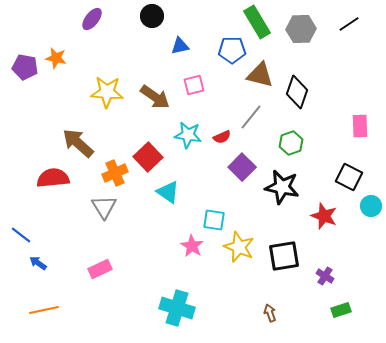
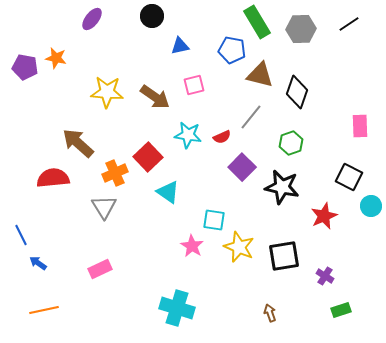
blue pentagon at (232, 50): rotated 12 degrees clockwise
red star at (324, 216): rotated 28 degrees clockwise
blue line at (21, 235): rotated 25 degrees clockwise
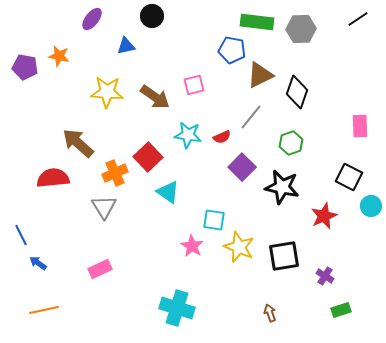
green rectangle at (257, 22): rotated 52 degrees counterclockwise
black line at (349, 24): moved 9 px right, 5 px up
blue triangle at (180, 46): moved 54 px left
orange star at (56, 58): moved 3 px right, 2 px up
brown triangle at (260, 75): rotated 40 degrees counterclockwise
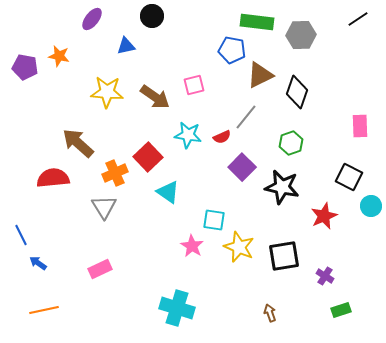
gray hexagon at (301, 29): moved 6 px down
gray line at (251, 117): moved 5 px left
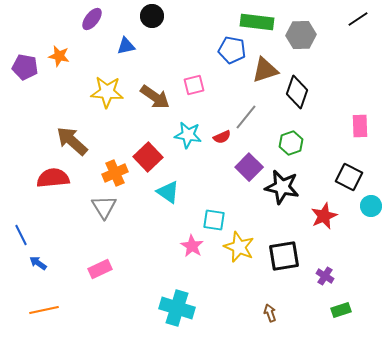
brown triangle at (260, 75): moved 5 px right, 5 px up; rotated 8 degrees clockwise
brown arrow at (78, 143): moved 6 px left, 2 px up
purple square at (242, 167): moved 7 px right
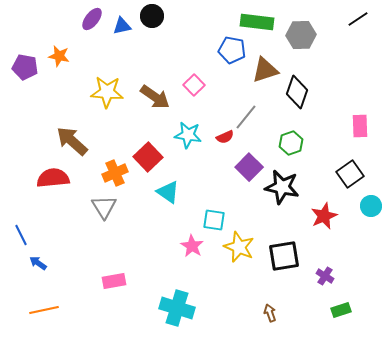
blue triangle at (126, 46): moved 4 px left, 20 px up
pink square at (194, 85): rotated 30 degrees counterclockwise
red semicircle at (222, 137): moved 3 px right
black square at (349, 177): moved 1 px right, 3 px up; rotated 28 degrees clockwise
pink rectangle at (100, 269): moved 14 px right, 12 px down; rotated 15 degrees clockwise
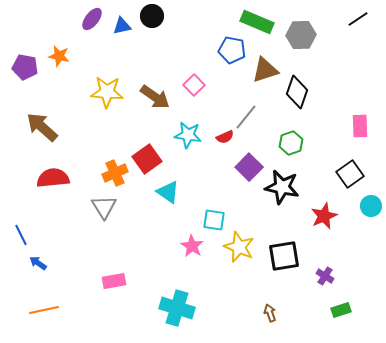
green rectangle at (257, 22): rotated 16 degrees clockwise
brown arrow at (72, 141): moved 30 px left, 14 px up
red square at (148, 157): moved 1 px left, 2 px down; rotated 8 degrees clockwise
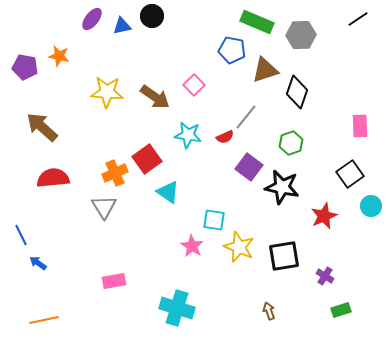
purple square at (249, 167): rotated 8 degrees counterclockwise
orange line at (44, 310): moved 10 px down
brown arrow at (270, 313): moved 1 px left, 2 px up
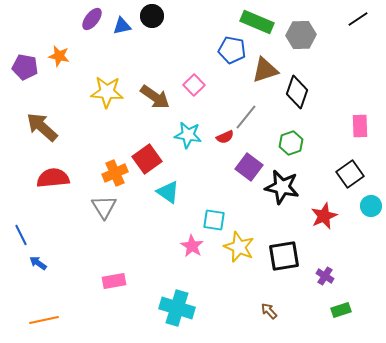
brown arrow at (269, 311): rotated 24 degrees counterclockwise
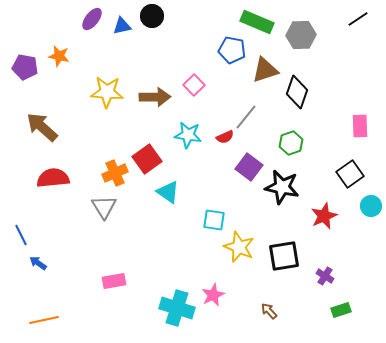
brown arrow at (155, 97): rotated 36 degrees counterclockwise
pink star at (192, 246): moved 21 px right, 49 px down; rotated 15 degrees clockwise
